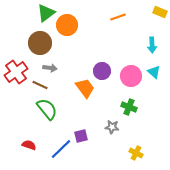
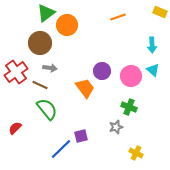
cyan triangle: moved 1 px left, 2 px up
gray star: moved 4 px right; rotated 24 degrees counterclockwise
red semicircle: moved 14 px left, 17 px up; rotated 64 degrees counterclockwise
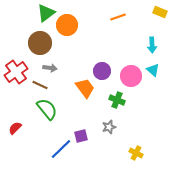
green cross: moved 12 px left, 7 px up
gray star: moved 7 px left
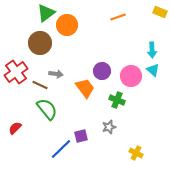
cyan arrow: moved 5 px down
gray arrow: moved 6 px right, 6 px down
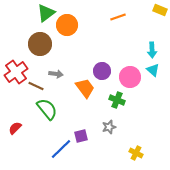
yellow rectangle: moved 2 px up
brown circle: moved 1 px down
pink circle: moved 1 px left, 1 px down
brown line: moved 4 px left, 1 px down
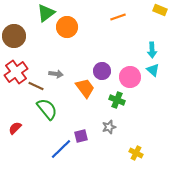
orange circle: moved 2 px down
brown circle: moved 26 px left, 8 px up
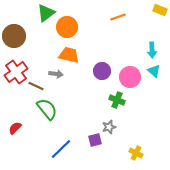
cyan triangle: moved 1 px right, 1 px down
orange trapezoid: moved 16 px left, 33 px up; rotated 40 degrees counterclockwise
purple square: moved 14 px right, 4 px down
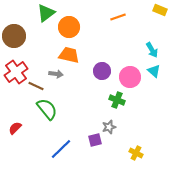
orange circle: moved 2 px right
cyan arrow: rotated 28 degrees counterclockwise
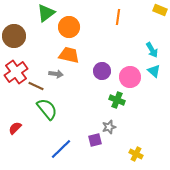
orange line: rotated 63 degrees counterclockwise
yellow cross: moved 1 px down
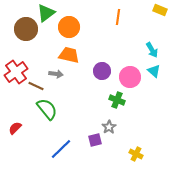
brown circle: moved 12 px right, 7 px up
gray star: rotated 16 degrees counterclockwise
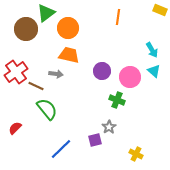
orange circle: moved 1 px left, 1 px down
